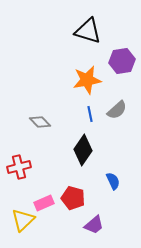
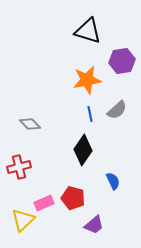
gray diamond: moved 10 px left, 2 px down
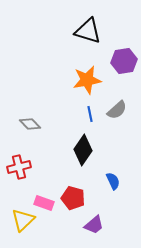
purple hexagon: moved 2 px right
pink rectangle: rotated 42 degrees clockwise
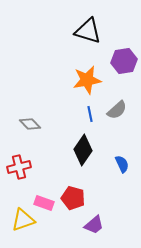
blue semicircle: moved 9 px right, 17 px up
yellow triangle: rotated 25 degrees clockwise
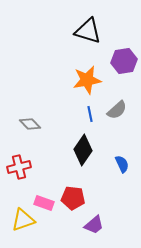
red pentagon: rotated 10 degrees counterclockwise
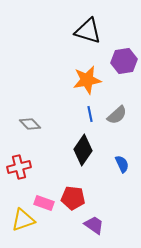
gray semicircle: moved 5 px down
purple trapezoid: rotated 105 degrees counterclockwise
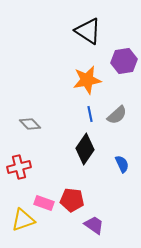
black triangle: rotated 16 degrees clockwise
black diamond: moved 2 px right, 1 px up
red pentagon: moved 1 px left, 2 px down
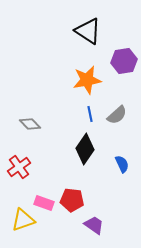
red cross: rotated 20 degrees counterclockwise
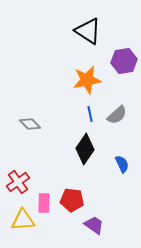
red cross: moved 1 px left, 15 px down
pink rectangle: rotated 72 degrees clockwise
yellow triangle: rotated 15 degrees clockwise
